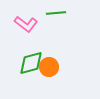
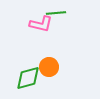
pink L-shape: moved 15 px right; rotated 25 degrees counterclockwise
green diamond: moved 3 px left, 15 px down
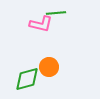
green diamond: moved 1 px left, 1 px down
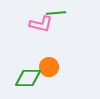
green diamond: moved 1 px right, 1 px up; rotated 16 degrees clockwise
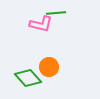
green diamond: rotated 48 degrees clockwise
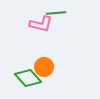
orange circle: moved 5 px left
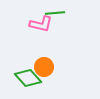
green line: moved 1 px left
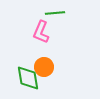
pink L-shape: moved 8 px down; rotated 100 degrees clockwise
green diamond: rotated 32 degrees clockwise
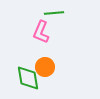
green line: moved 1 px left
orange circle: moved 1 px right
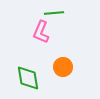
orange circle: moved 18 px right
